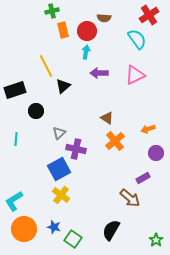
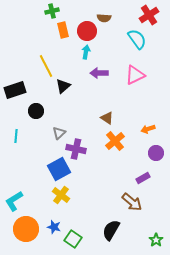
cyan line: moved 3 px up
brown arrow: moved 2 px right, 4 px down
orange circle: moved 2 px right
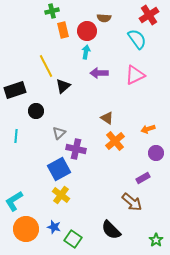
black semicircle: rotated 75 degrees counterclockwise
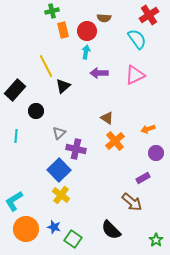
black rectangle: rotated 30 degrees counterclockwise
blue square: moved 1 px down; rotated 15 degrees counterclockwise
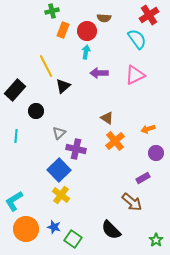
orange rectangle: rotated 35 degrees clockwise
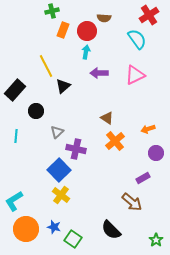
gray triangle: moved 2 px left, 1 px up
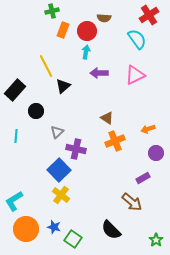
orange cross: rotated 18 degrees clockwise
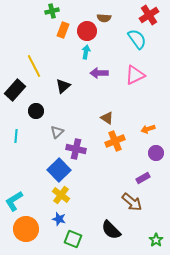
yellow line: moved 12 px left
blue star: moved 5 px right, 8 px up
green square: rotated 12 degrees counterclockwise
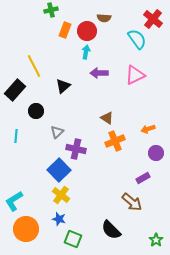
green cross: moved 1 px left, 1 px up
red cross: moved 4 px right, 4 px down; rotated 18 degrees counterclockwise
orange rectangle: moved 2 px right
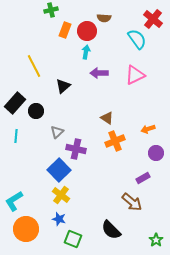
black rectangle: moved 13 px down
